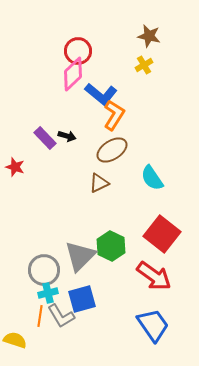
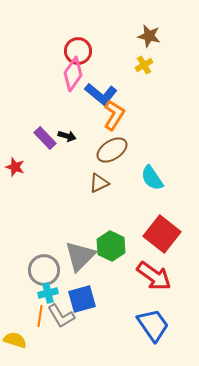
pink diamond: rotated 12 degrees counterclockwise
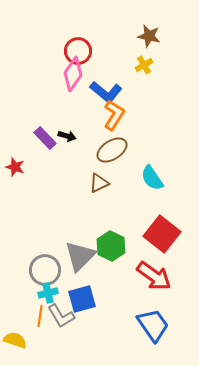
blue L-shape: moved 5 px right, 2 px up
gray circle: moved 1 px right
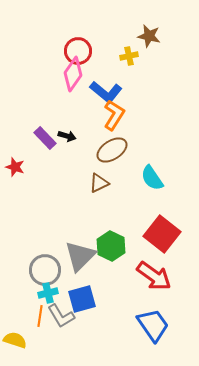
yellow cross: moved 15 px left, 9 px up; rotated 18 degrees clockwise
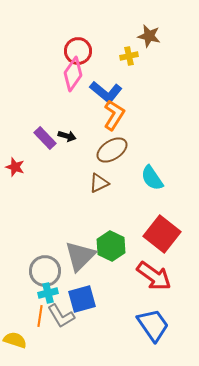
gray circle: moved 1 px down
